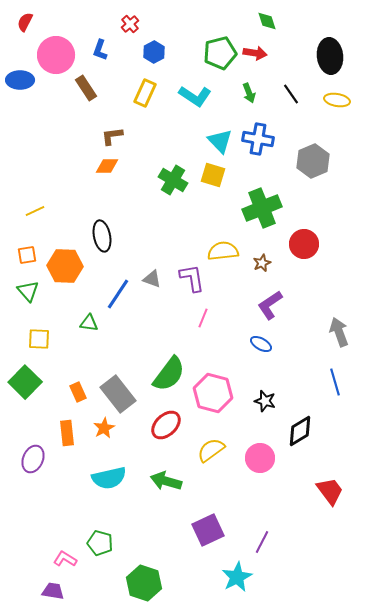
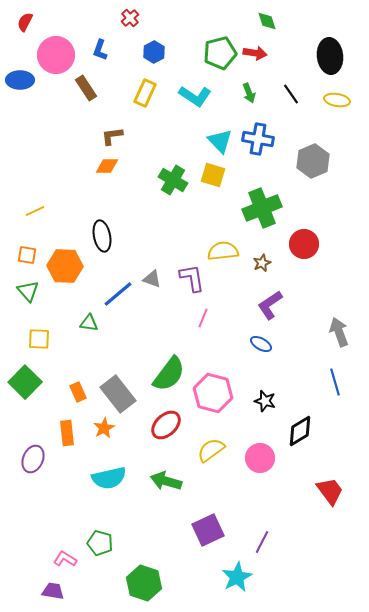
red cross at (130, 24): moved 6 px up
orange square at (27, 255): rotated 18 degrees clockwise
blue line at (118, 294): rotated 16 degrees clockwise
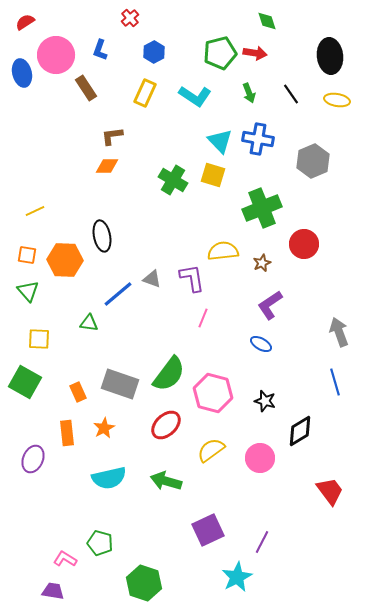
red semicircle at (25, 22): rotated 30 degrees clockwise
blue ellipse at (20, 80): moved 2 px right, 7 px up; rotated 76 degrees clockwise
orange hexagon at (65, 266): moved 6 px up
green square at (25, 382): rotated 16 degrees counterclockwise
gray rectangle at (118, 394): moved 2 px right, 10 px up; rotated 33 degrees counterclockwise
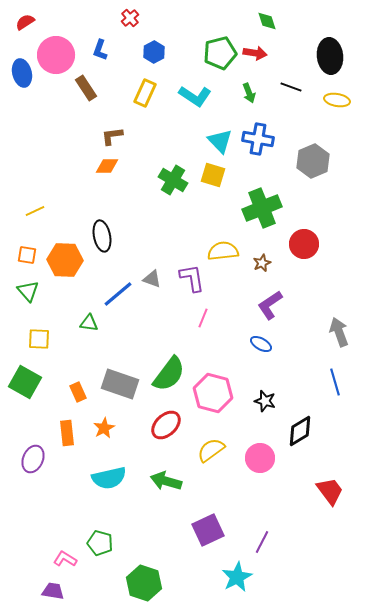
black line at (291, 94): moved 7 px up; rotated 35 degrees counterclockwise
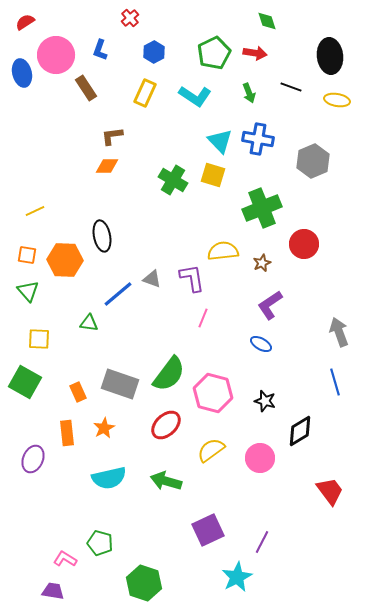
green pentagon at (220, 53): moved 6 px left; rotated 12 degrees counterclockwise
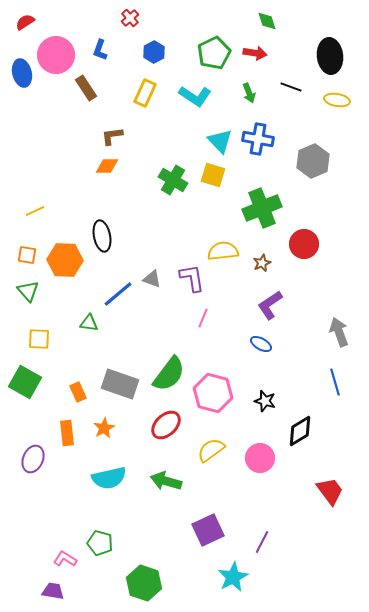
cyan star at (237, 577): moved 4 px left
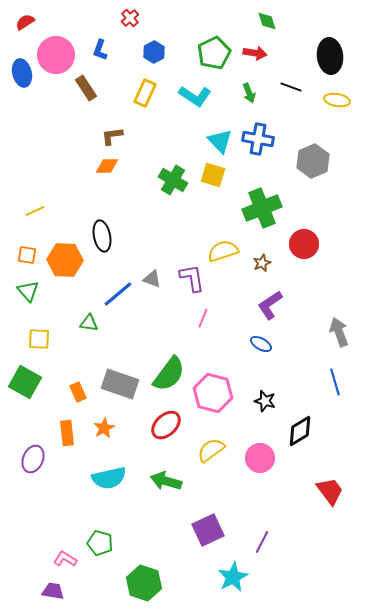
yellow semicircle at (223, 251): rotated 12 degrees counterclockwise
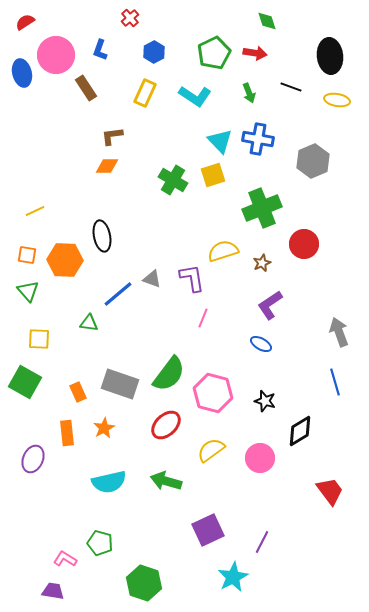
yellow square at (213, 175): rotated 35 degrees counterclockwise
cyan semicircle at (109, 478): moved 4 px down
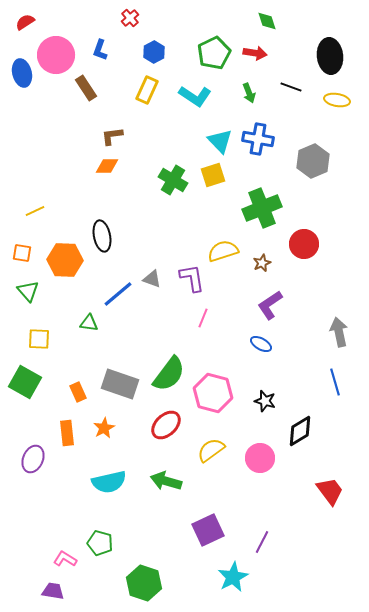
yellow rectangle at (145, 93): moved 2 px right, 3 px up
orange square at (27, 255): moved 5 px left, 2 px up
gray arrow at (339, 332): rotated 8 degrees clockwise
